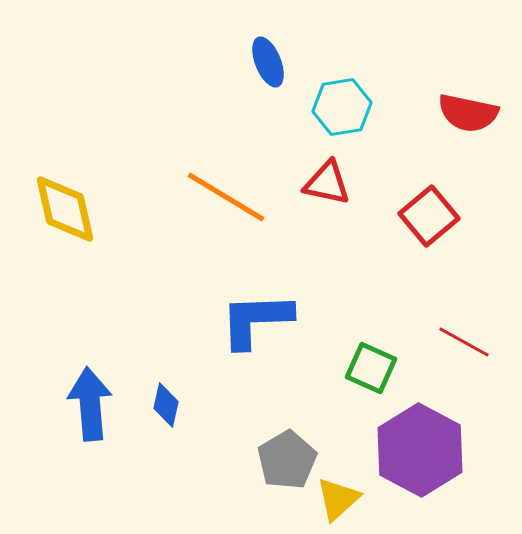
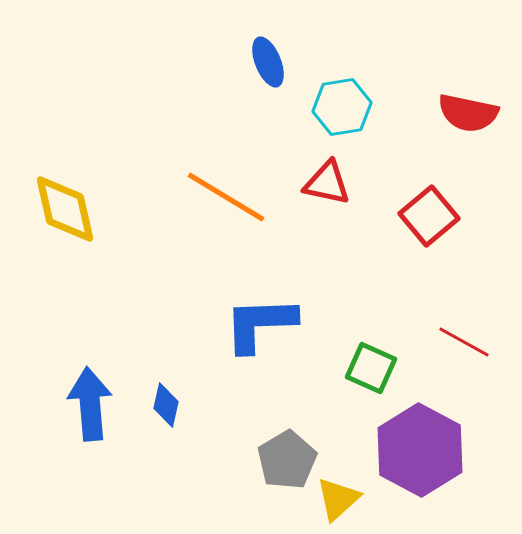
blue L-shape: moved 4 px right, 4 px down
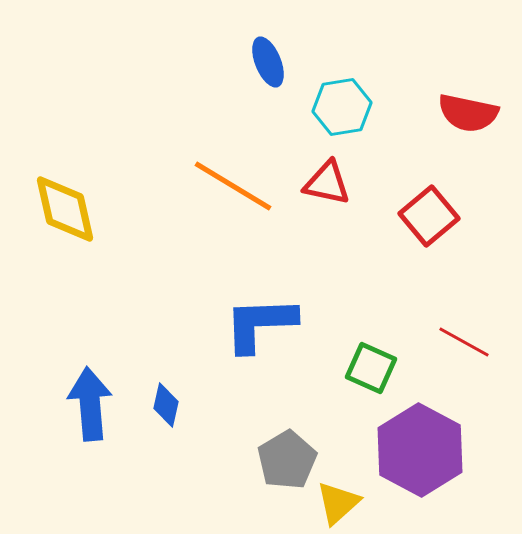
orange line: moved 7 px right, 11 px up
yellow triangle: moved 4 px down
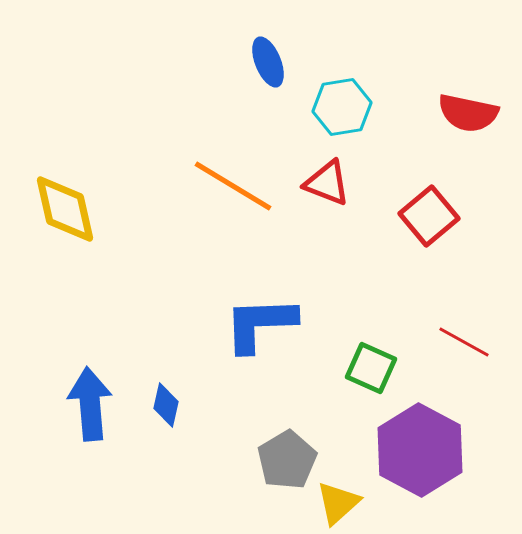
red triangle: rotated 9 degrees clockwise
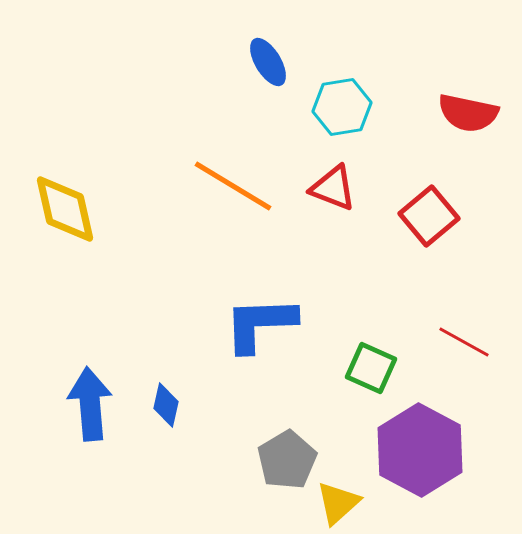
blue ellipse: rotated 9 degrees counterclockwise
red triangle: moved 6 px right, 5 px down
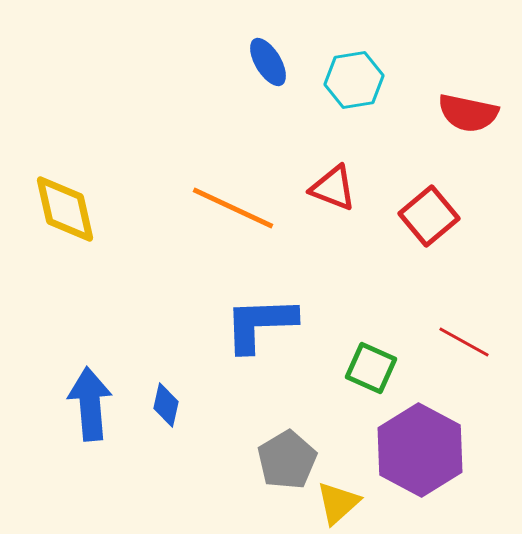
cyan hexagon: moved 12 px right, 27 px up
orange line: moved 22 px down; rotated 6 degrees counterclockwise
